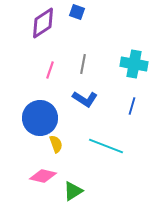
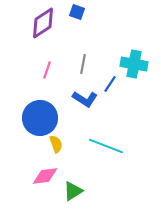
pink line: moved 3 px left
blue line: moved 22 px left, 22 px up; rotated 18 degrees clockwise
pink diamond: moved 2 px right; rotated 20 degrees counterclockwise
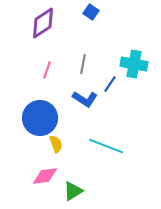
blue square: moved 14 px right; rotated 14 degrees clockwise
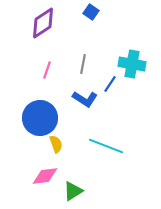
cyan cross: moved 2 px left
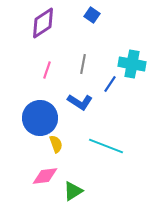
blue square: moved 1 px right, 3 px down
blue L-shape: moved 5 px left, 3 px down
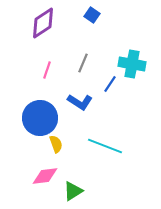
gray line: moved 1 px up; rotated 12 degrees clockwise
cyan line: moved 1 px left
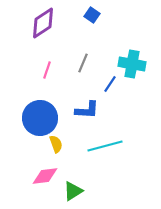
blue L-shape: moved 7 px right, 8 px down; rotated 30 degrees counterclockwise
cyan line: rotated 36 degrees counterclockwise
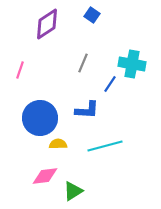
purple diamond: moved 4 px right, 1 px down
pink line: moved 27 px left
yellow semicircle: moved 2 px right; rotated 72 degrees counterclockwise
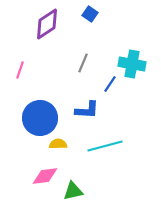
blue square: moved 2 px left, 1 px up
green triangle: rotated 20 degrees clockwise
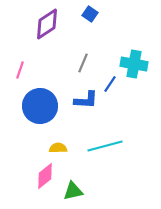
cyan cross: moved 2 px right
blue L-shape: moved 1 px left, 10 px up
blue circle: moved 12 px up
yellow semicircle: moved 4 px down
pink diamond: rotated 32 degrees counterclockwise
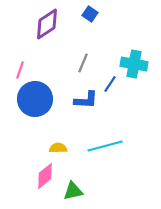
blue circle: moved 5 px left, 7 px up
